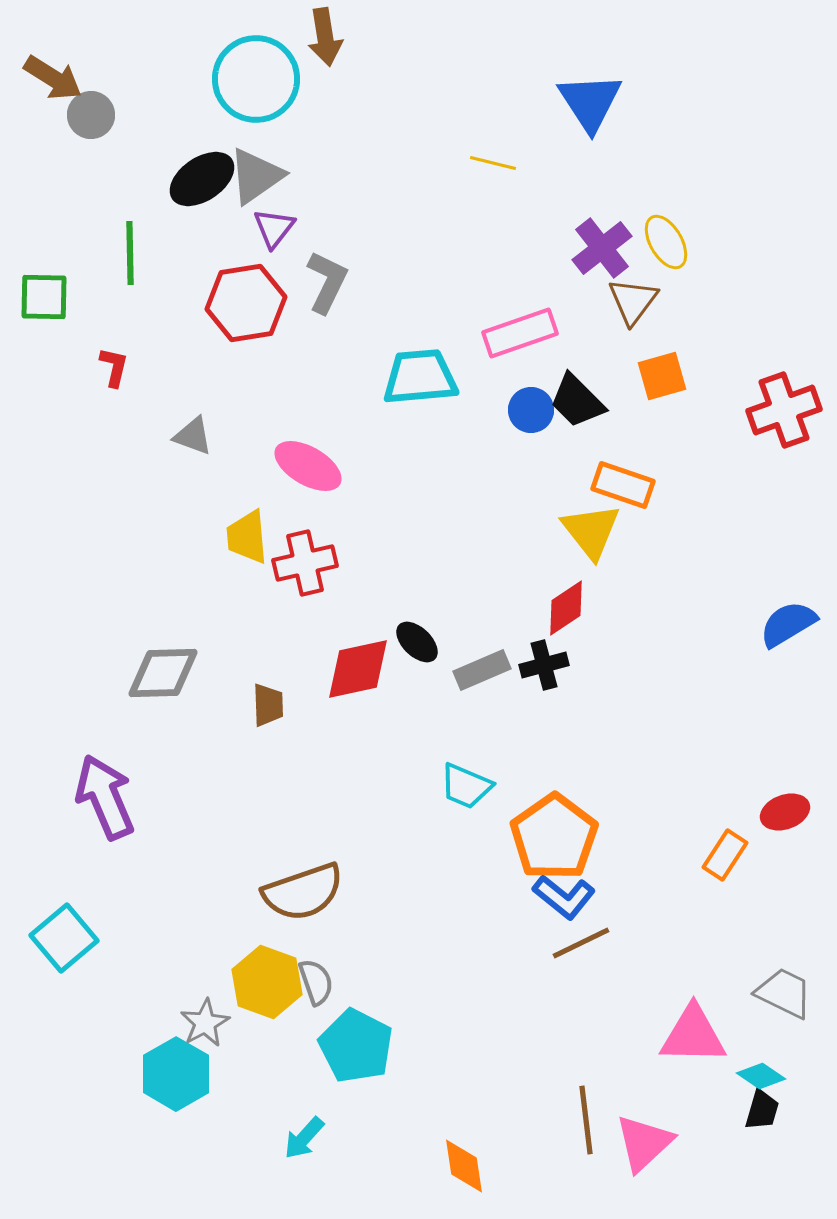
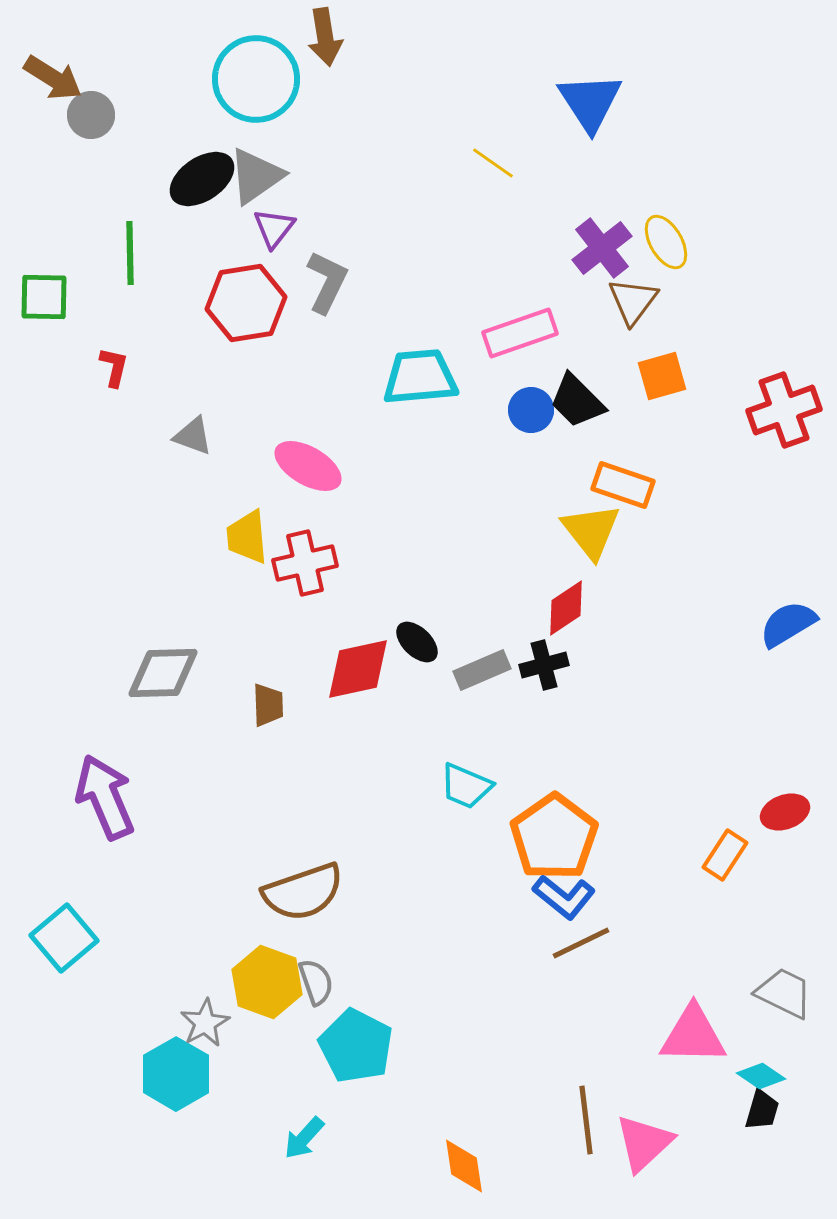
yellow line at (493, 163): rotated 21 degrees clockwise
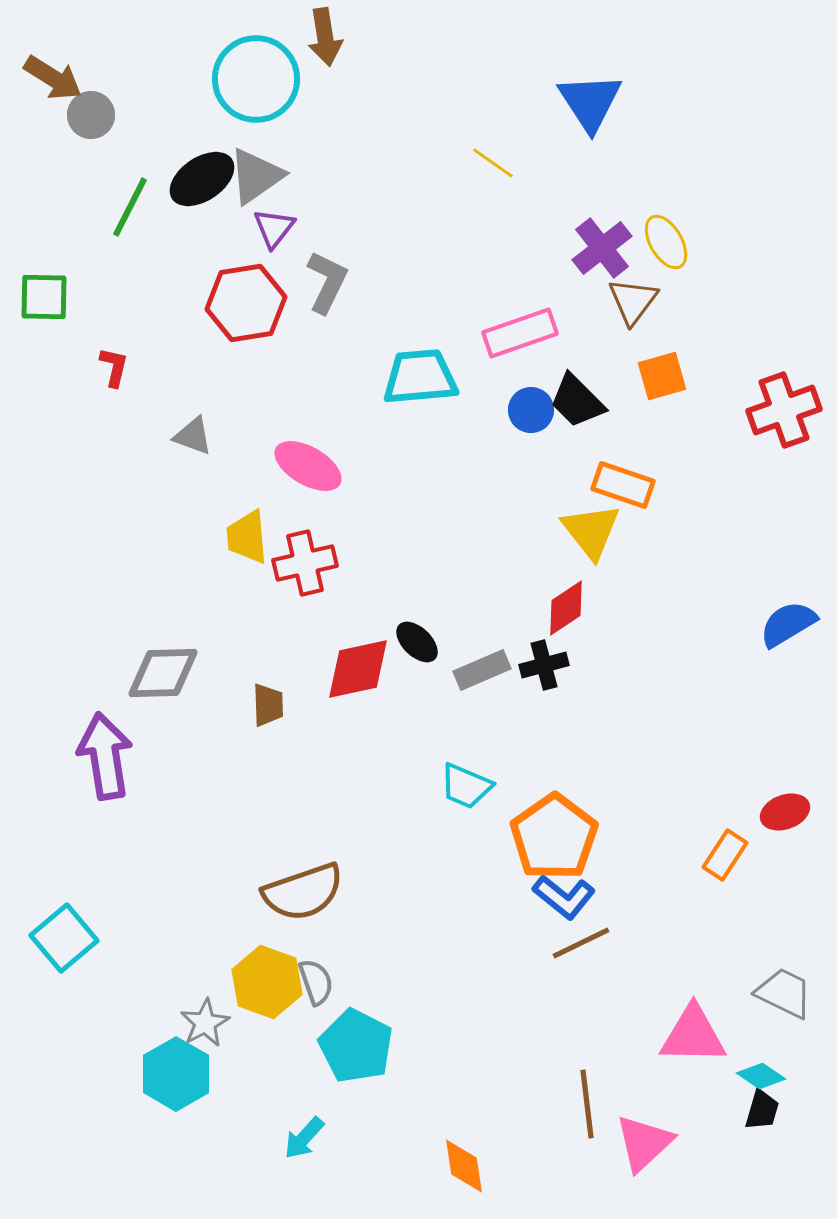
green line at (130, 253): moved 46 px up; rotated 28 degrees clockwise
purple arrow at (105, 797): moved 41 px up; rotated 14 degrees clockwise
brown line at (586, 1120): moved 1 px right, 16 px up
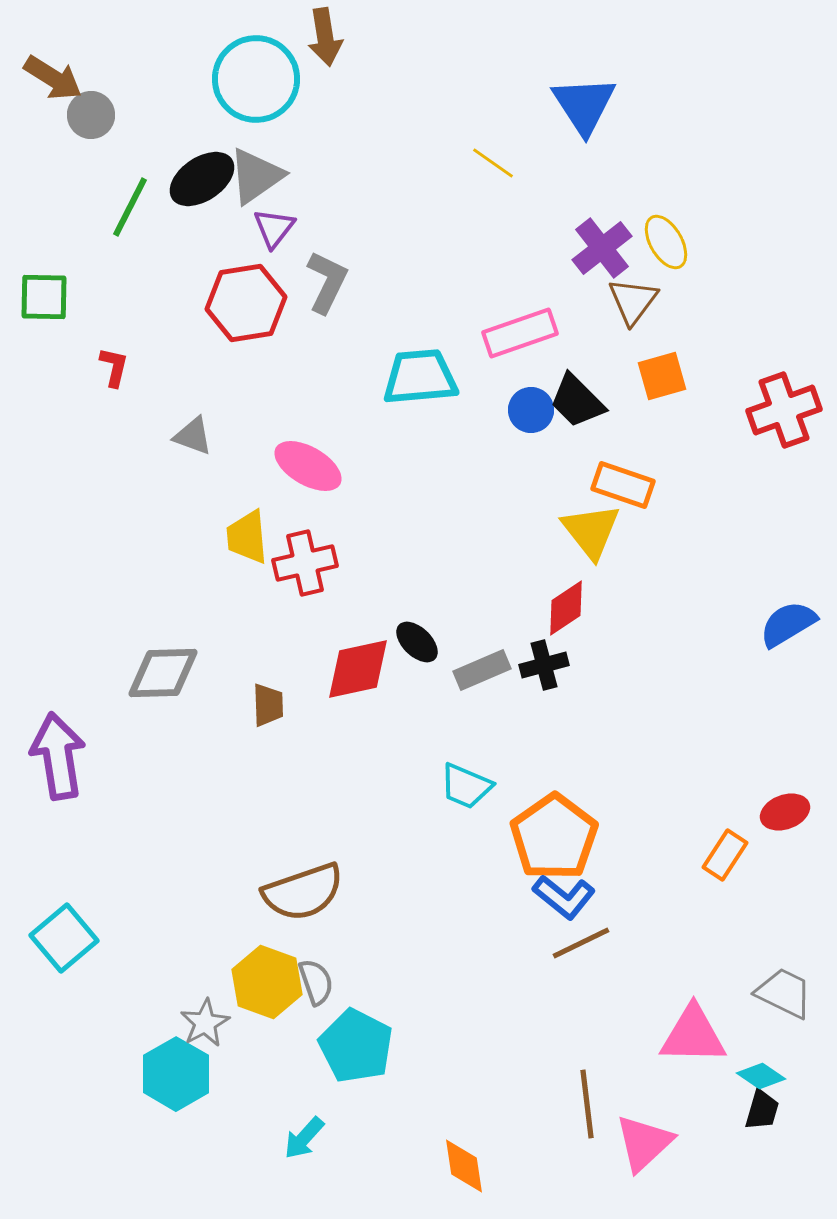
blue triangle at (590, 102): moved 6 px left, 3 px down
purple arrow at (105, 756): moved 47 px left
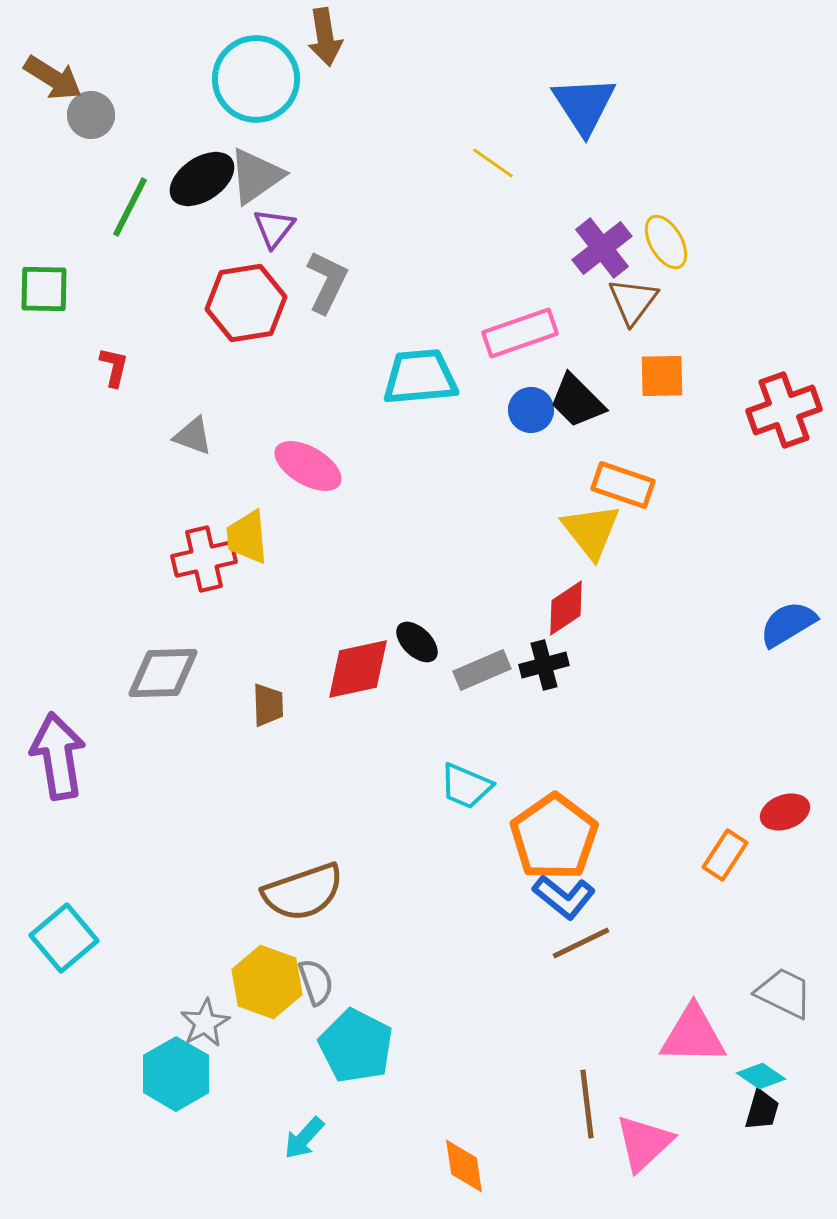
green square at (44, 297): moved 8 px up
orange square at (662, 376): rotated 15 degrees clockwise
red cross at (305, 563): moved 101 px left, 4 px up
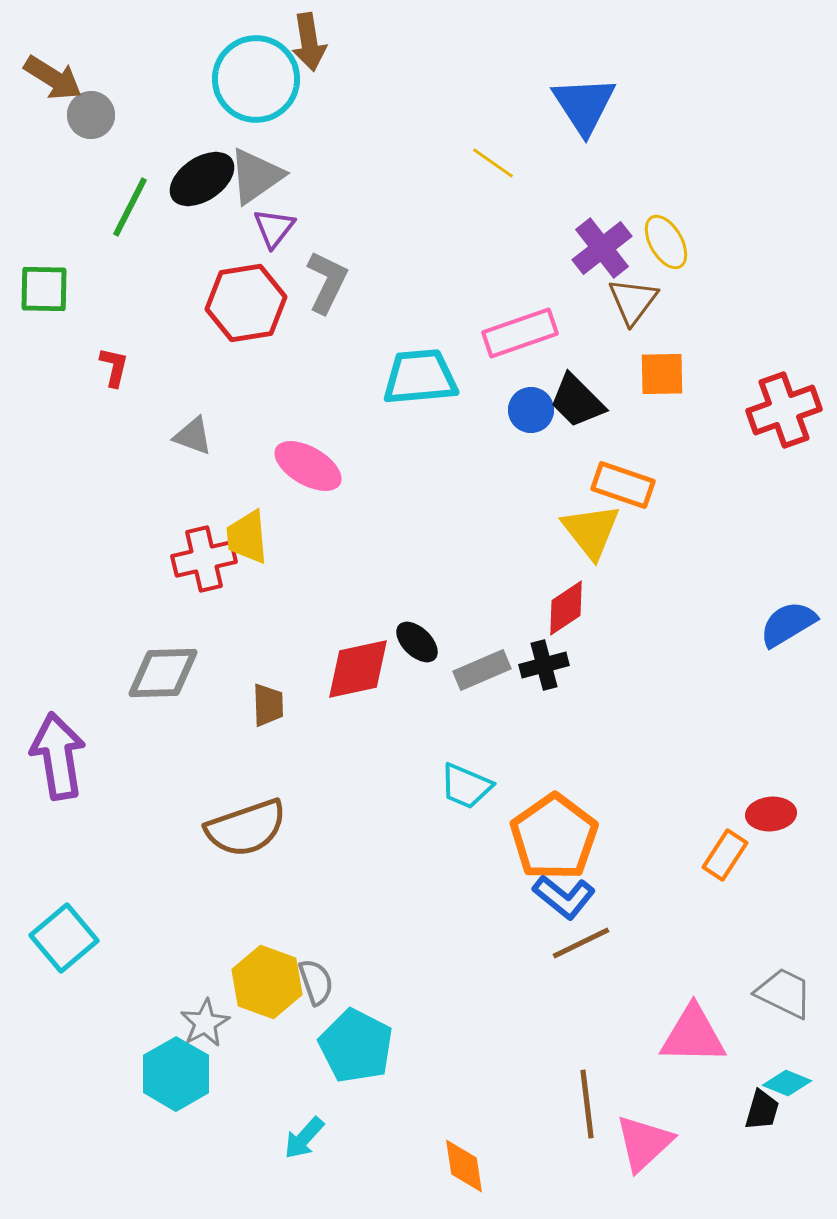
brown arrow at (325, 37): moved 16 px left, 5 px down
orange square at (662, 376): moved 2 px up
red ellipse at (785, 812): moved 14 px left, 2 px down; rotated 15 degrees clockwise
brown semicircle at (303, 892): moved 57 px left, 64 px up
cyan diamond at (761, 1076): moved 26 px right, 7 px down; rotated 12 degrees counterclockwise
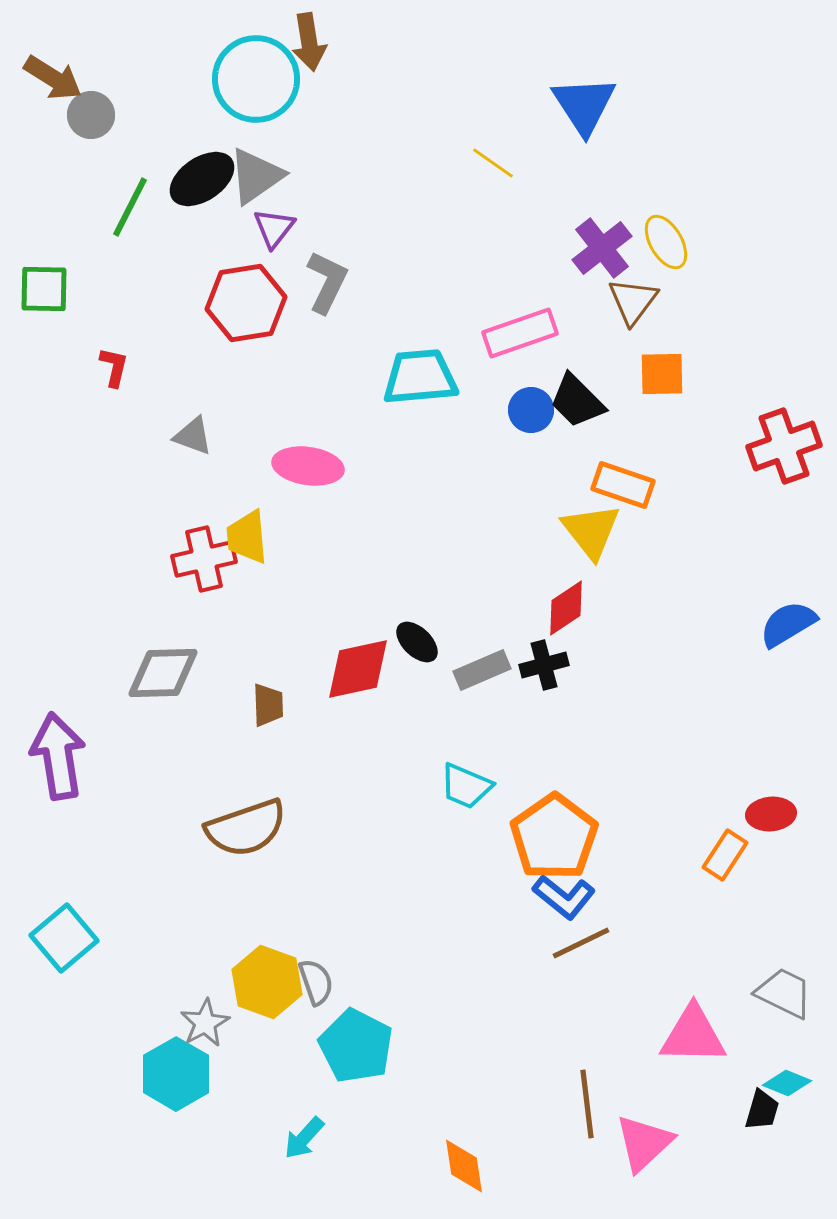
red cross at (784, 410): moved 36 px down
pink ellipse at (308, 466): rotated 22 degrees counterclockwise
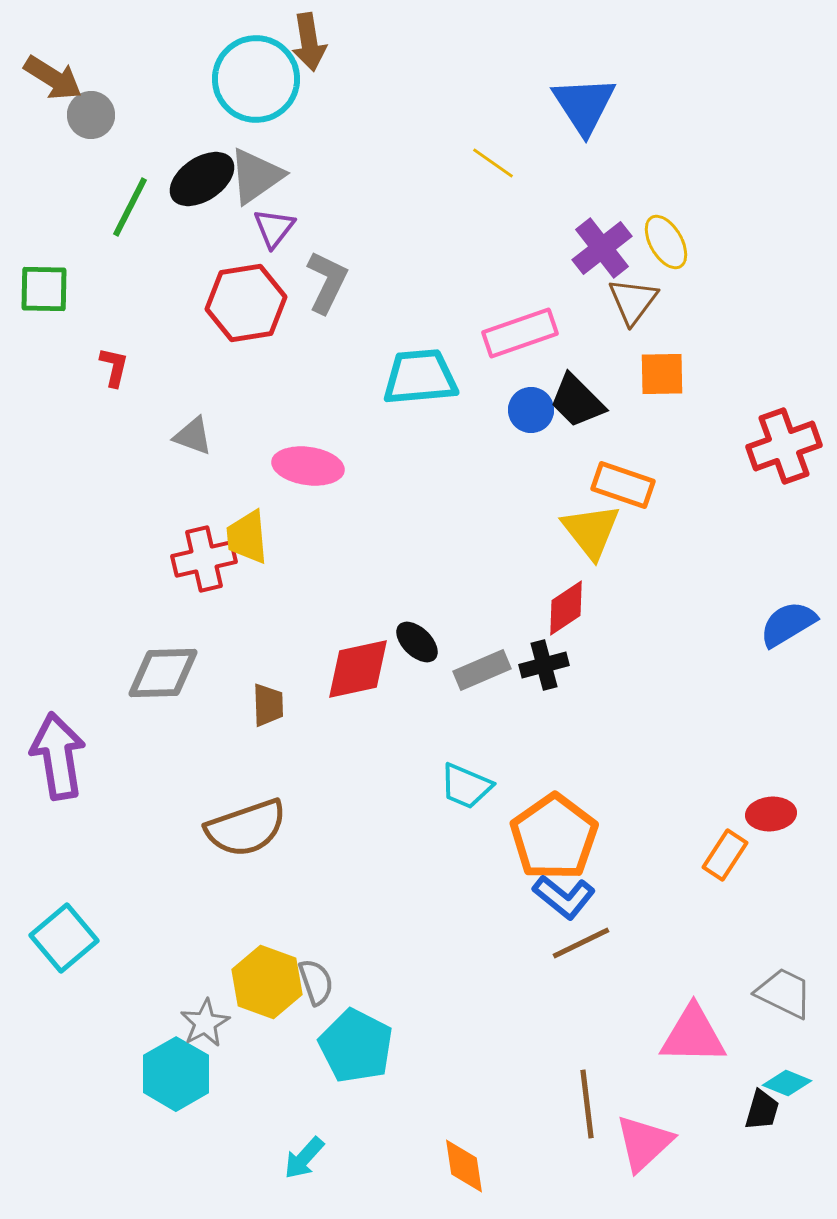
cyan arrow at (304, 1138): moved 20 px down
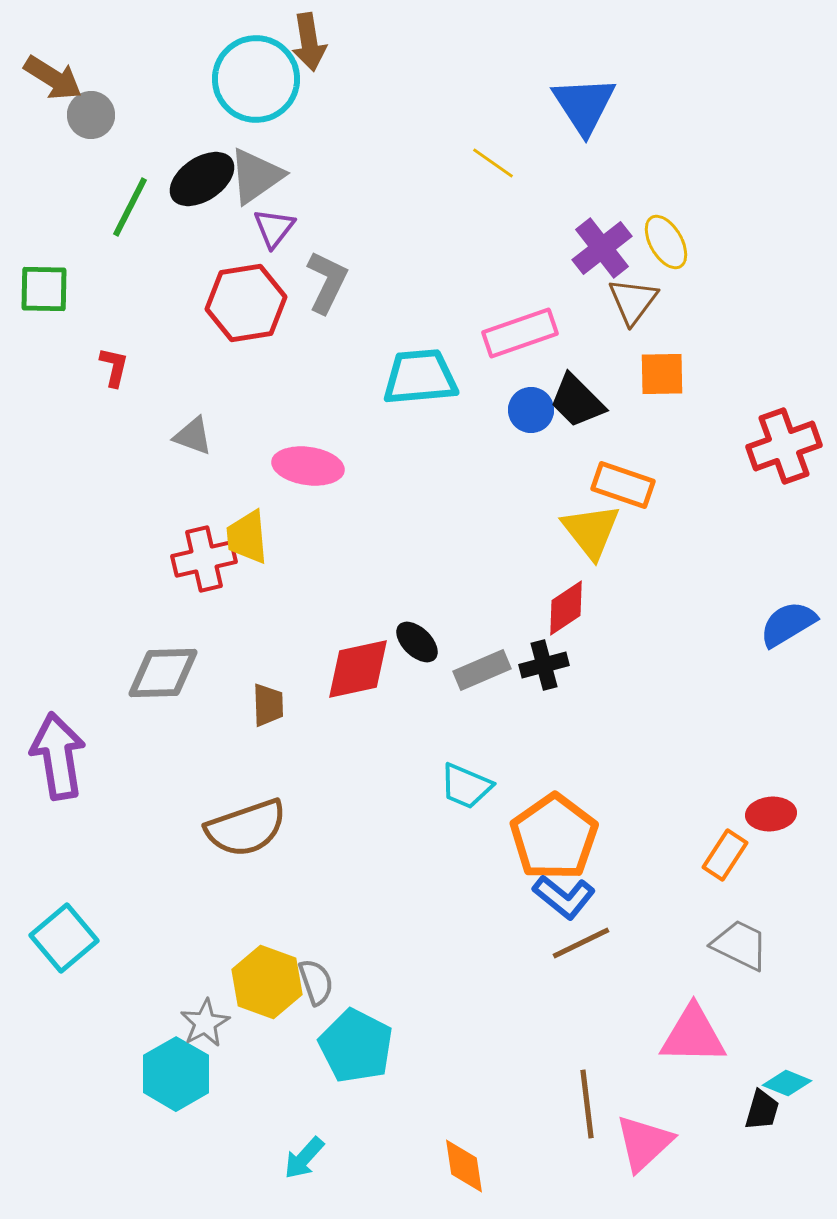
gray trapezoid at (784, 993): moved 44 px left, 48 px up
